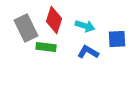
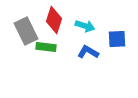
gray rectangle: moved 3 px down
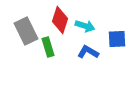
red diamond: moved 6 px right
green rectangle: moved 2 px right; rotated 66 degrees clockwise
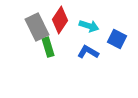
red diamond: rotated 16 degrees clockwise
cyan arrow: moved 4 px right
gray rectangle: moved 11 px right, 4 px up
blue square: rotated 30 degrees clockwise
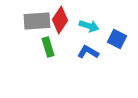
gray rectangle: moved 6 px up; rotated 68 degrees counterclockwise
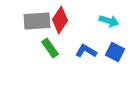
cyan arrow: moved 20 px right, 5 px up
blue square: moved 2 px left, 13 px down
green rectangle: moved 2 px right, 1 px down; rotated 18 degrees counterclockwise
blue L-shape: moved 2 px left, 1 px up
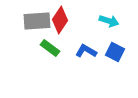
green rectangle: rotated 18 degrees counterclockwise
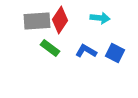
cyan arrow: moved 9 px left, 3 px up; rotated 12 degrees counterclockwise
blue square: moved 1 px down
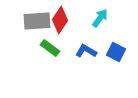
cyan arrow: rotated 60 degrees counterclockwise
blue square: moved 1 px right, 1 px up
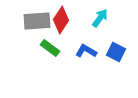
red diamond: moved 1 px right
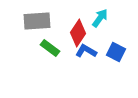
red diamond: moved 17 px right, 13 px down
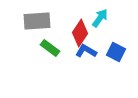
red diamond: moved 2 px right
